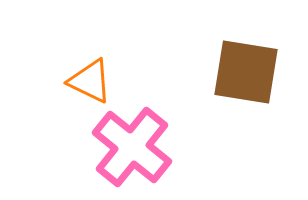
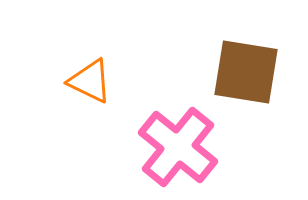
pink cross: moved 46 px right
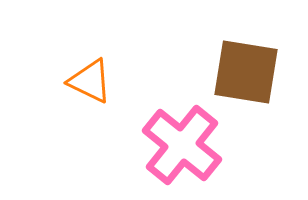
pink cross: moved 4 px right, 2 px up
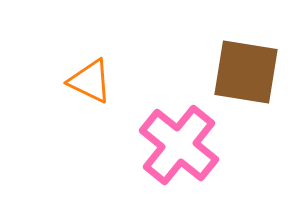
pink cross: moved 3 px left
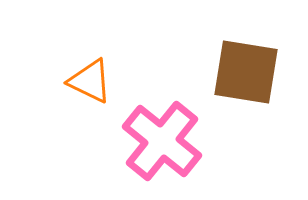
pink cross: moved 17 px left, 4 px up
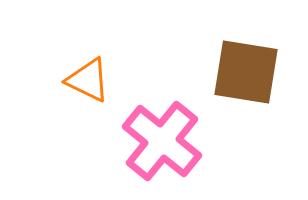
orange triangle: moved 2 px left, 1 px up
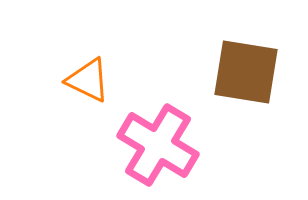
pink cross: moved 4 px left, 4 px down; rotated 8 degrees counterclockwise
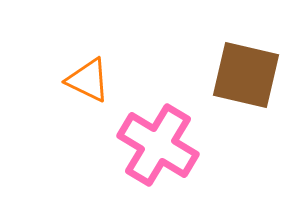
brown square: moved 3 px down; rotated 4 degrees clockwise
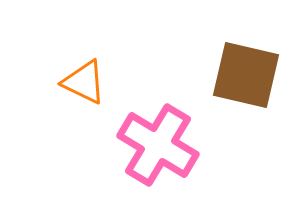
orange triangle: moved 4 px left, 2 px down
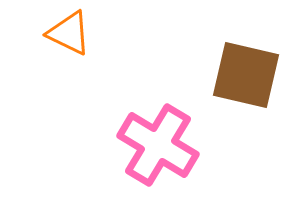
orange triangle: moved 15 px left, 49 px up
